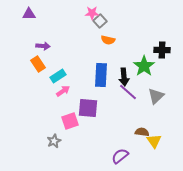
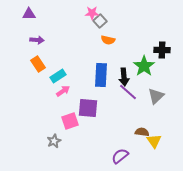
purple arrow: moved 6 px left, 6 px up
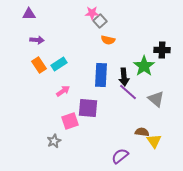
orange rectangle: moved 1 px right, 1 px down
cyan rectangle: moved 1 px right, 12 px up
gray triangle: moved 3 px down; rotated 36 degrees counterclockwise
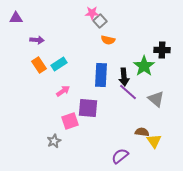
purple triangle: moved 13 px left, 4 px down
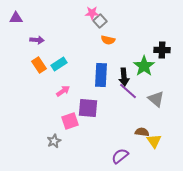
purple line: moved 1 px up
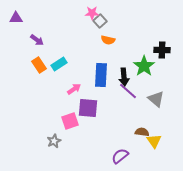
purple arrow: rotated 32 degrees clockwise
pink arrow: moved 11 px right, 2 px up
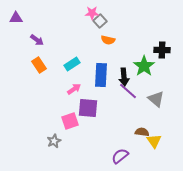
cyan rectangle: moved 13 px right
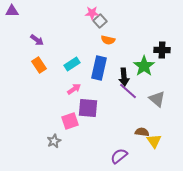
purple triangle: moved 4 px left, 7 px up
blue rectangle: moved 2 px left, 7 px up; rotated 10 degrees clockwise
gray triangle: moved 1 px right
purple semicircle: moved 1 px left
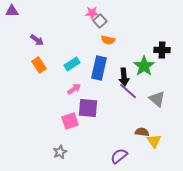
gray star: moved 6 px right, 11 px down
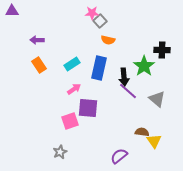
purple arrow: rotated 144 degrees clockwise
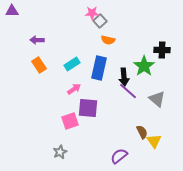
brown semicircle: rotated 56 degrees clockwise
